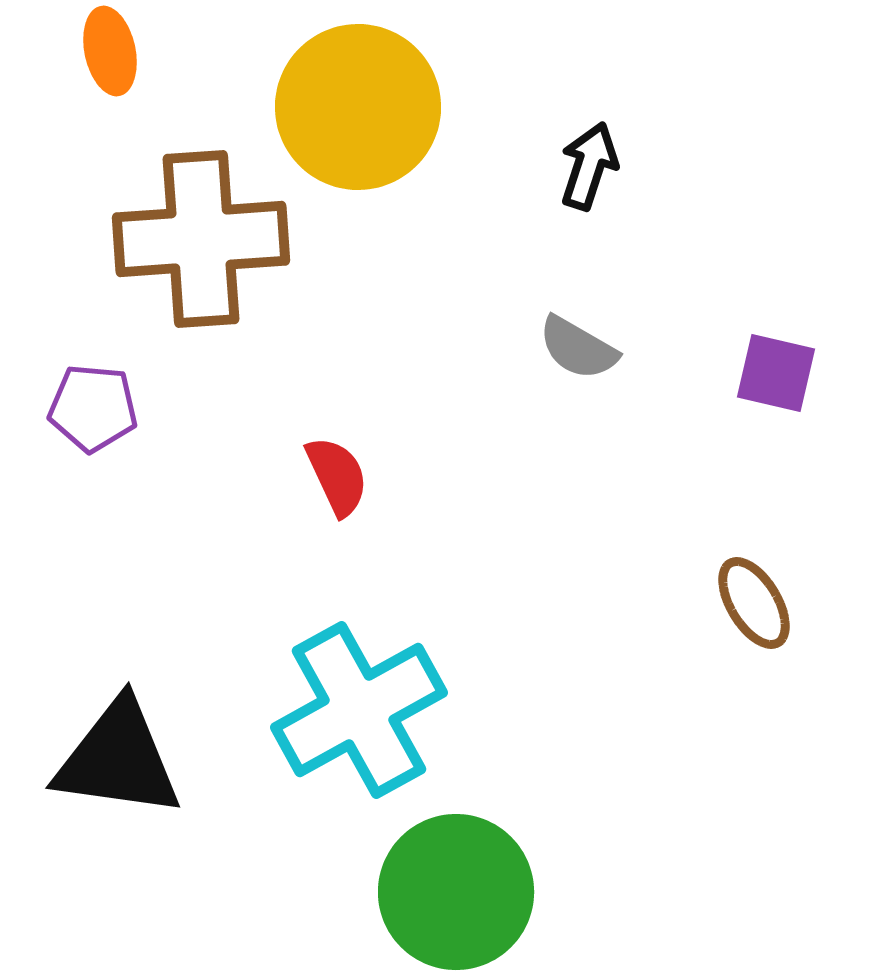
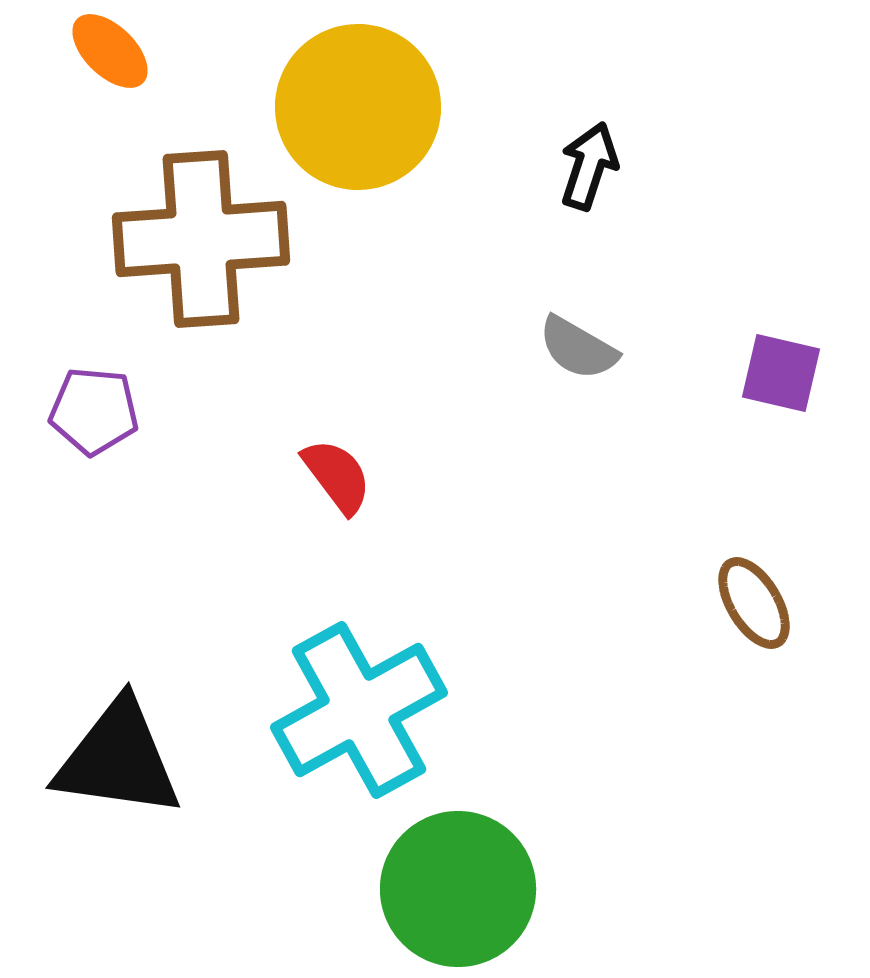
orange ellipse: rotated 34 degrees counterclockwise
purple square: moved 5 px right
purple pentagon: moved 1 px right, 3 px down
red semicircle: rotated 12 degrees counterclockwise
green circle: moved 2 px right, 3 px up
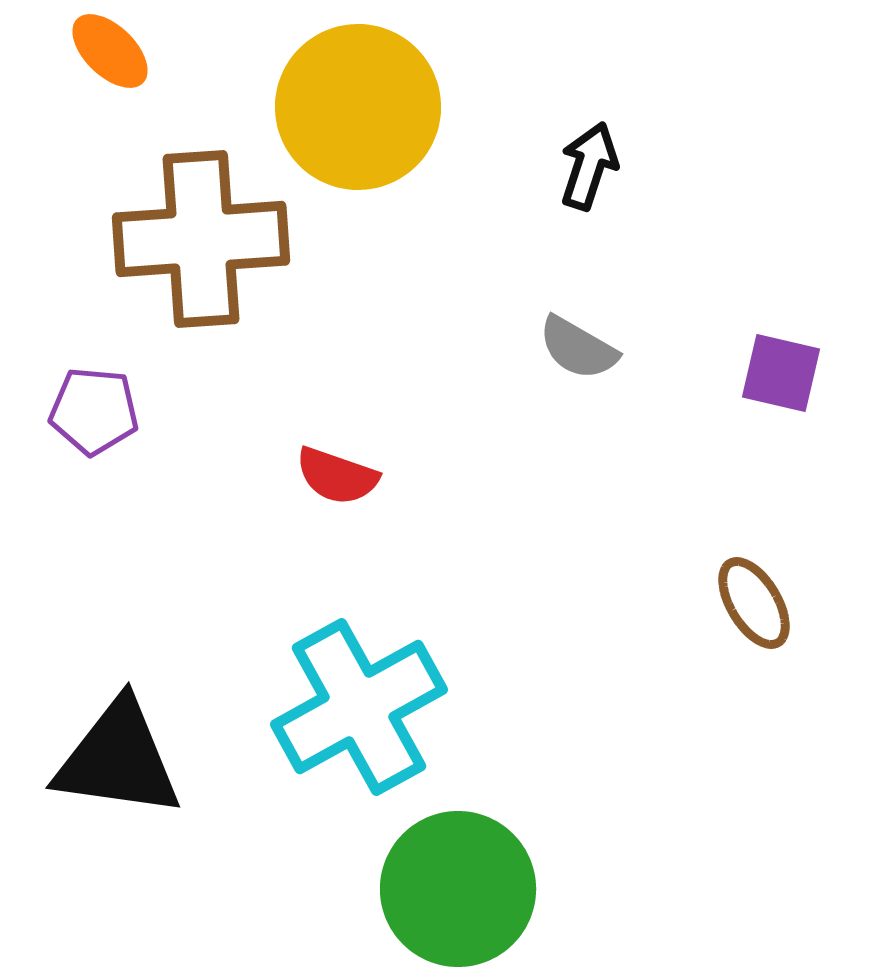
red semicircle: rotated 146 degrees clockwise
cyan cross: moved 3 px up
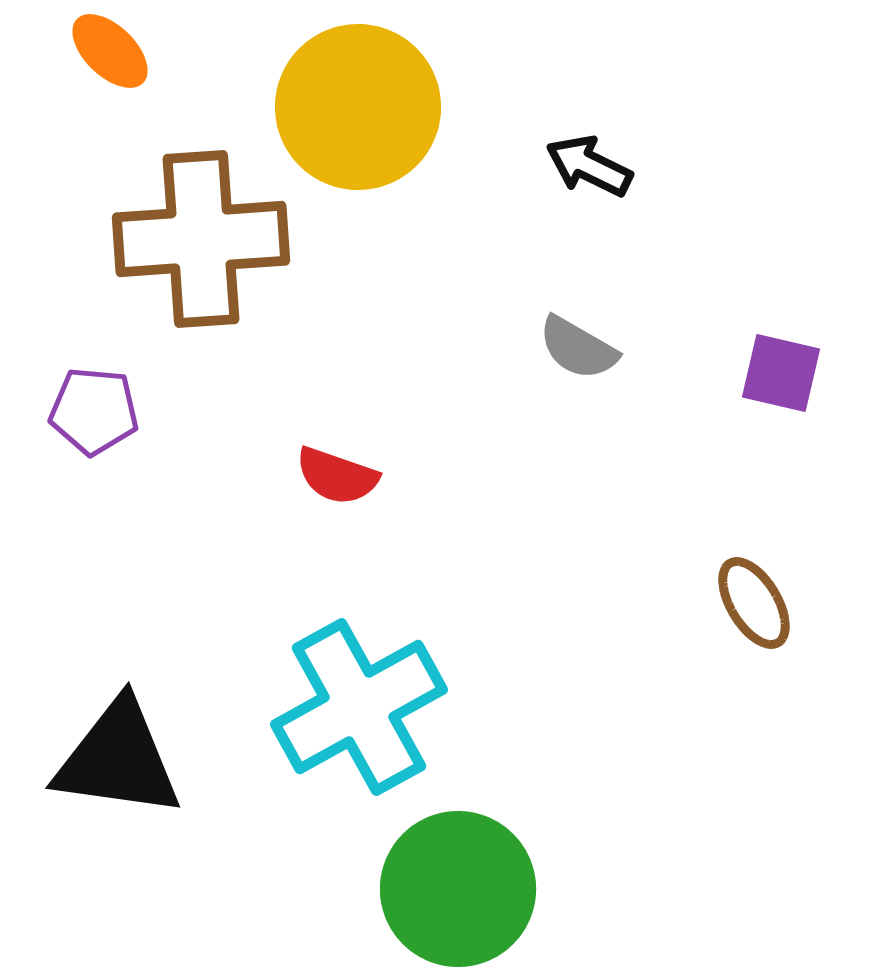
black arrow: rotated 82 degrees counterclockwise
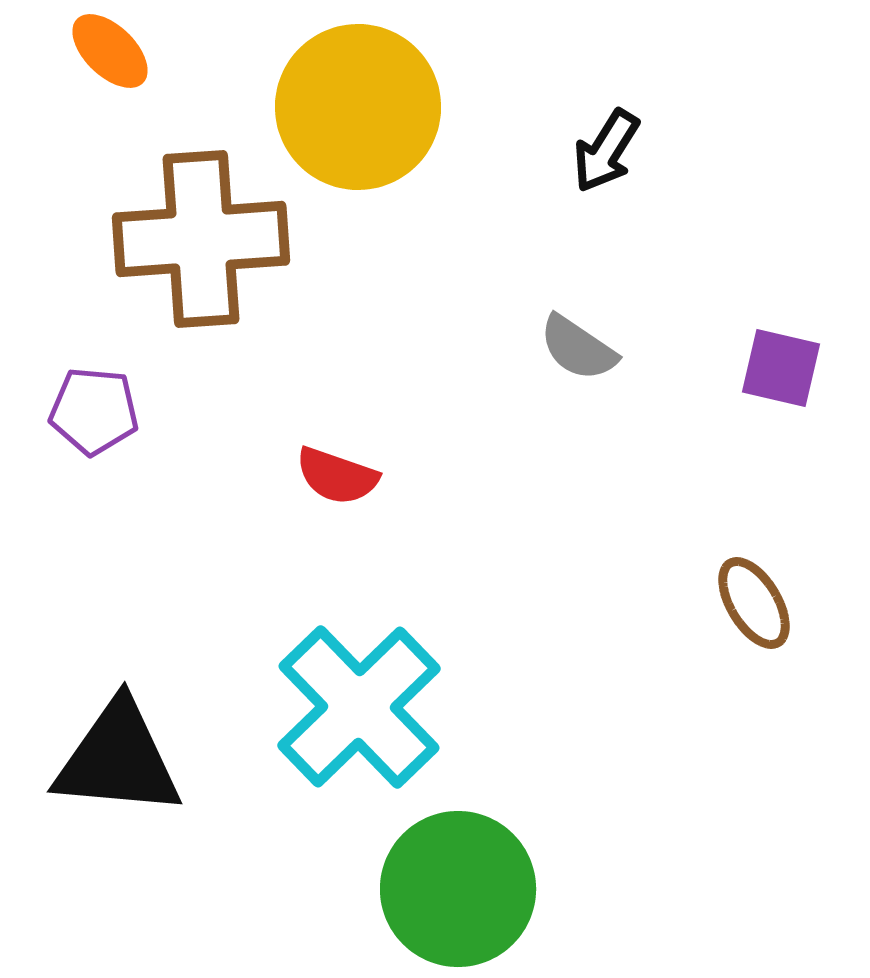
black arrow: moved 17 px right, 15 px up; rotated 84 degrees counterclockwise
gray semicircle: rotated 4 degrees clockwise
purple square: moved 5 px up
cyan cross: rotated 15 degrees counterclockwise
black triangle: rotated 3 degrees counterclockwise
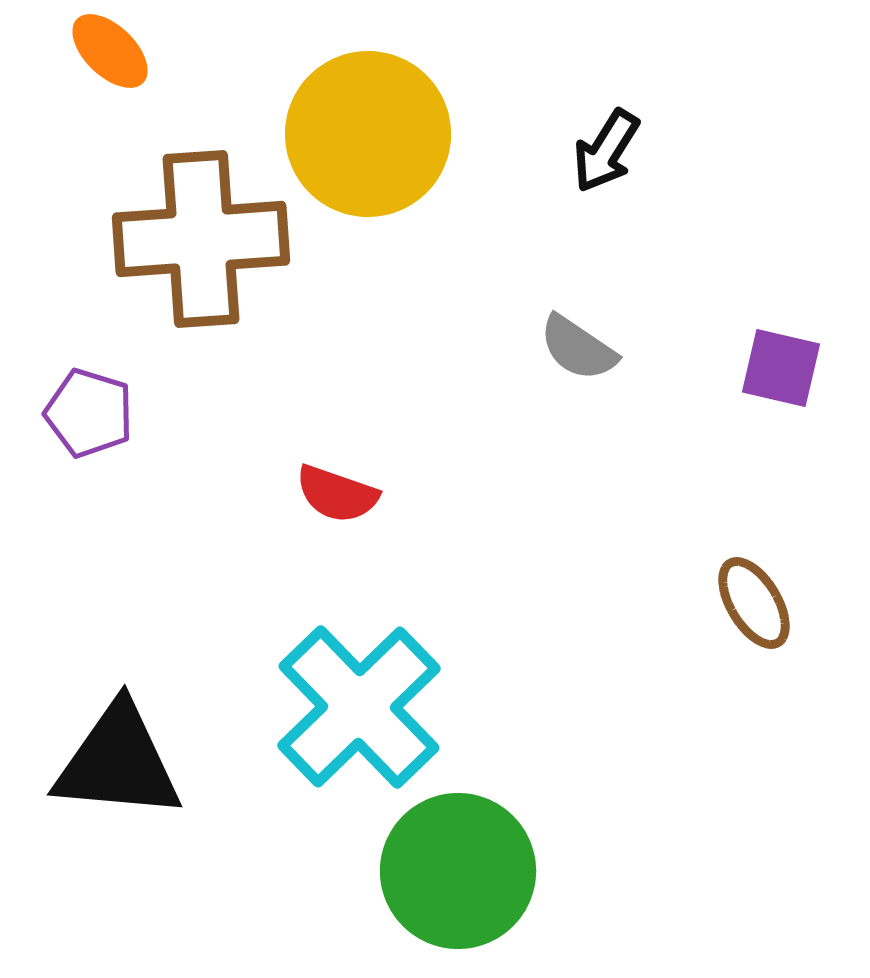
yellow circle: moved 10 px right, 27 px down
purple pentagon: moved 5 px left, 2 px down; rotated 12 degrees clockwise
red semicircle: moved 18 px down
black triangle: moved 3 px down
green circle: moved 18 px up
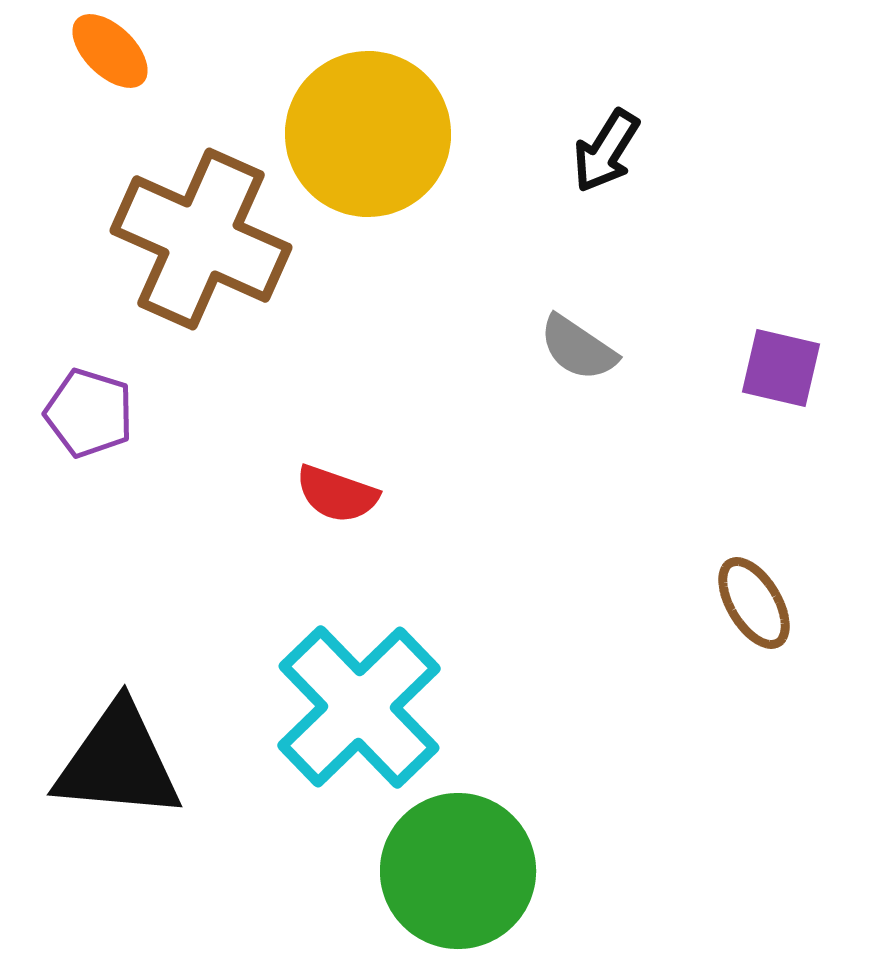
brown cross: rotated 28 degrees clockwise
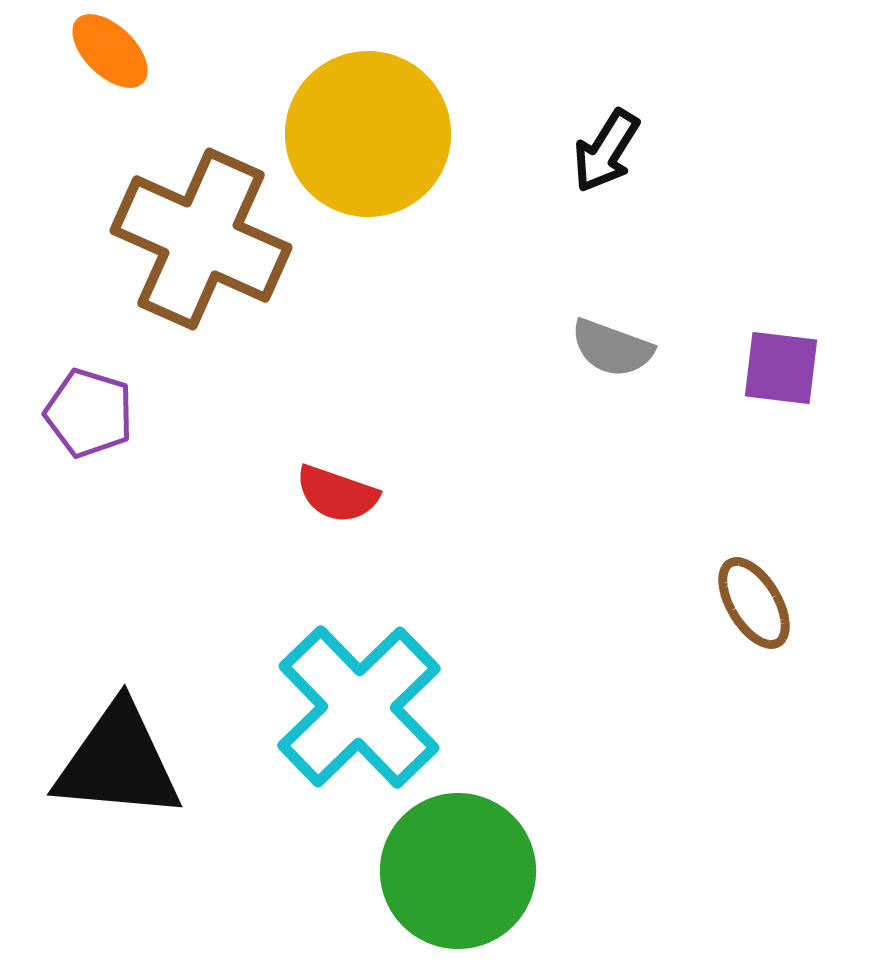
gray semicircle: moved 34 px right; rotated 14 degrees counterclockwise
purple square: rotated 6 degrees counterclockwise
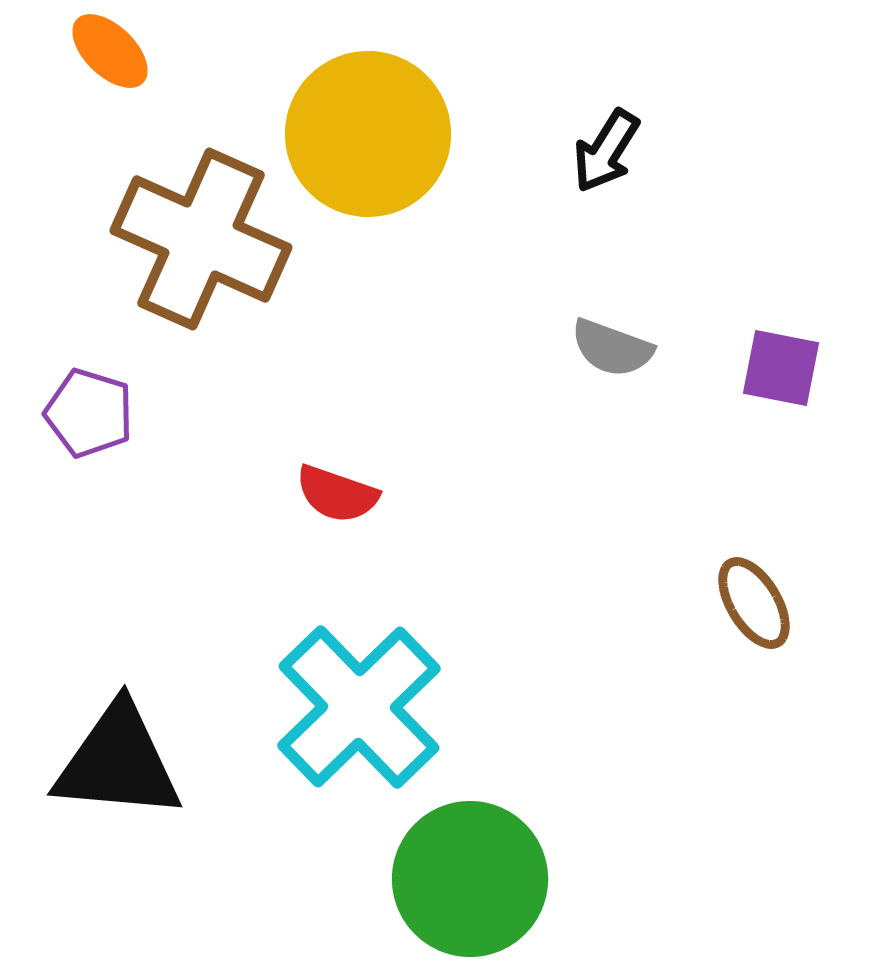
purple square: rotated 4 degrees clockwise
green circle: moved 12 px right, 8 px down
